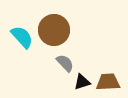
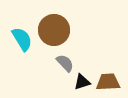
cyan semicircle: moved 2 px down; rotated 10 degrees clockwise
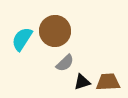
brown circle: moved 1 px right, 1 px down
cyan semicircle: rotated 115 degrees counterclockwise
gray semicircle: rotated 90 degrees clockwise
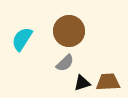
brown circle: moved 14 px right
black triangle: moved 1 px down
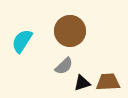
brown circle: moved 1 px right
cyan semicircle: moved 2 px down
gray semicircle: moved 1 px left, 3 px down
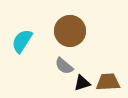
gray semicircle: rotated 84 degrees clockwise
